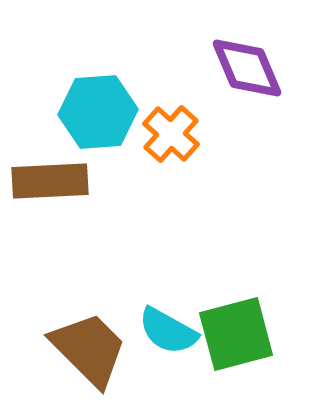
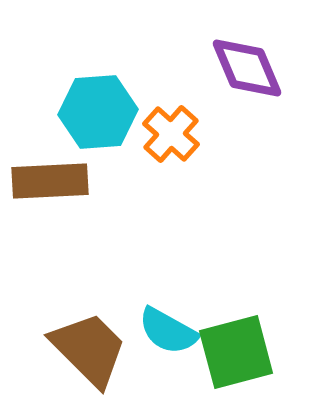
green square: moved 18 px down
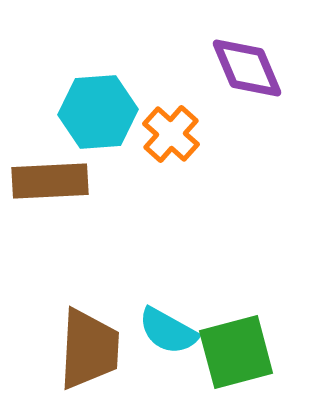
brown trapezoid: rotated 48 degrees clockwise
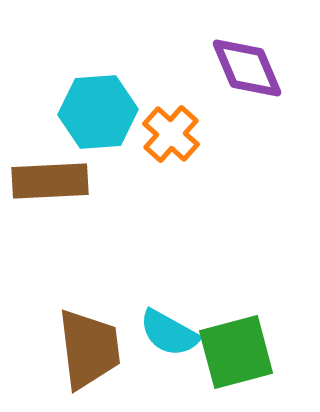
cyan semicircle: moved 1 px right, 2 px down
brown trapezoid: rotated 10 degrees counterclockwise
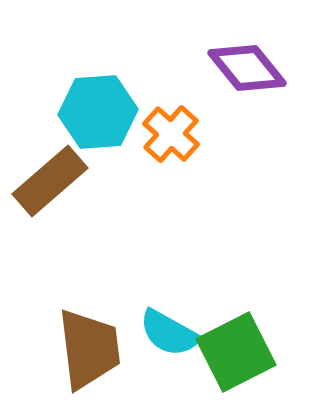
purple diamond: rotated 16 degrees counterclockwise
brown rectangle: rotated 38 degrees counterclockwise
green square: rotated 12 degrees counterclockwise
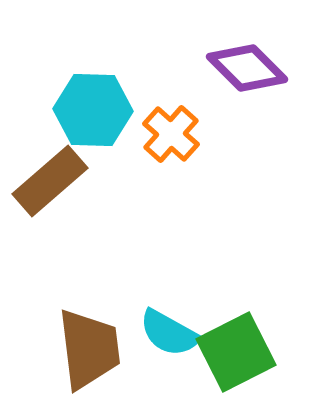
purple diamond: rotated 6 degrees counterclockwise
cyan hexagon: moved 5 px left, 2 px up; rotated 6 degrees clockwise
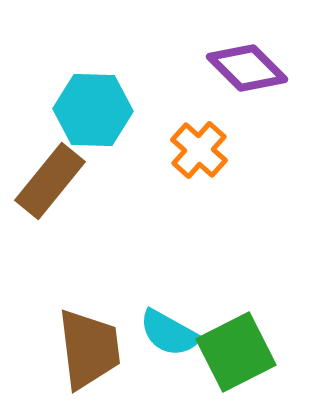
orange cross: moved 28 px right, 16 px down
brown rectangle: rotated 10 degrees counterclockwise
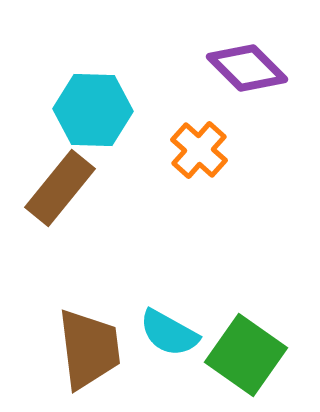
brown rectangle: moved 10 px right, 7 px down
green square: moved 10 px right, 3 px down; rotated 28 degrees counterclockwise
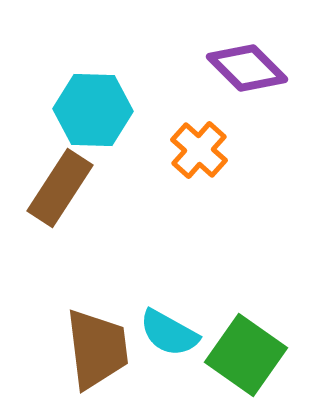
brown rectangle: rotated 6 degrees counterclockwise
brown trapezoid: moved 8 px right
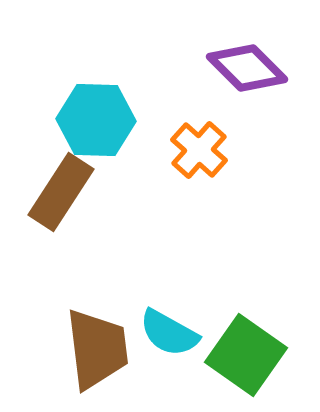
cyan hexagon: moved 3 px right, 10 px down
brown rectangle: moved 1 px right, 4 px down
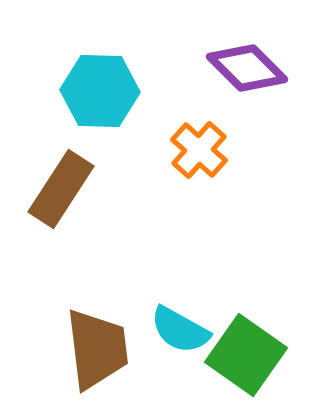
cyan hexagon: moved 4 px right, 29 px up
brown rectangle: moved 3 px up
cyan semicircle: moved 11 px right, 3 px up
